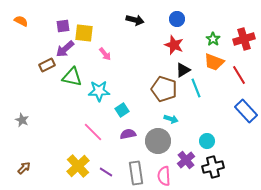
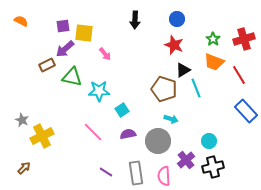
black arrow: rotated 78 degrees clockwise
cyan circle: moved 2 px right
yellow cross: moved 36 px left, 30 px up; rotated 15 degrees clockwise
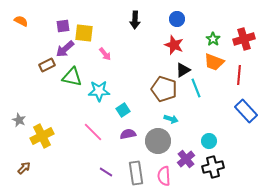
red line: rotated 36 degrees clockwise
cyan square: moved 1 px right
gray star: moved 3 px left
purple cross: moved 1 px up
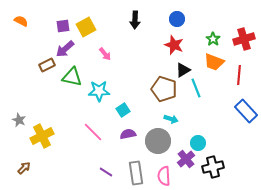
yellow square: moved 2 px right, 6 px up; rotated 36 degrees counterclockwise
cyan circle: moved 11 px left, 2 px down
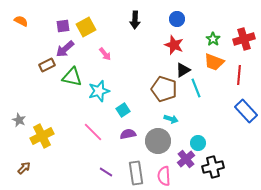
cyan star: rotated 15 degrees counterclockwise
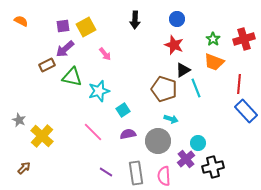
red line: moved 9 px down
yellow cross: rotated 20 degrees counterclockwise
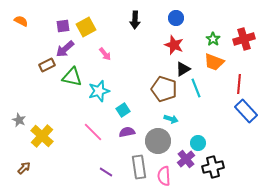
blue circle: moved 1 px left, 1 px up
black triangle: moved 1 px up
purple semicircle: moved 1 px left, 2 px up
gray rectangle: moved 3 px right, 6 px up
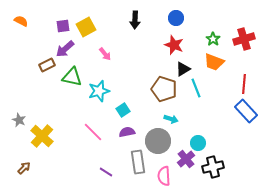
red line: moved 5 px right
gray rectangle: moved 1 px left, 5 px up
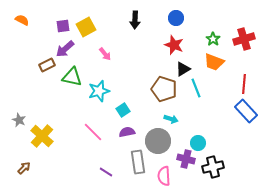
orange semicircle: moved 1 px right, 1 px up
purple cross: rotated 36 degrees counterclockwise
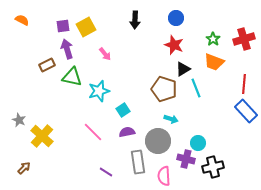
purple arrow: moved 2 px right; rotated 114 degrees clockwise
